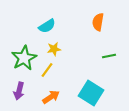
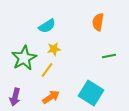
purple arrow: moved 4 px left, 6 px down
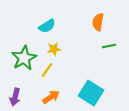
green line: moved 10 px up
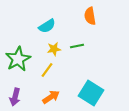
orange semicircle: moved 8 px left, 6 px up; rotated 18 degrees counterclockwise
green line: moved 32 px left
green star: moved 6 px left, 1 px down
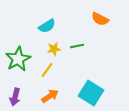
orange semicircle: moved 10 px right, 3 px down; rotated 54 degrees counterclockwise
orange arrow: moved 1 px left, 1 px up
